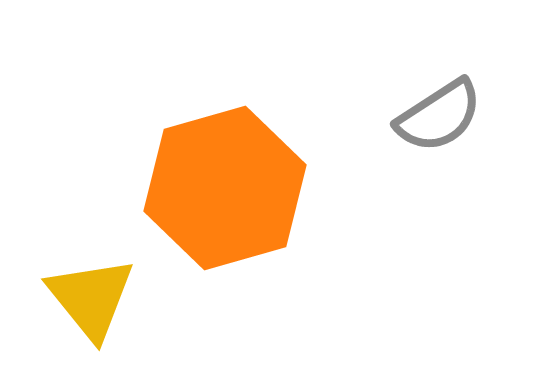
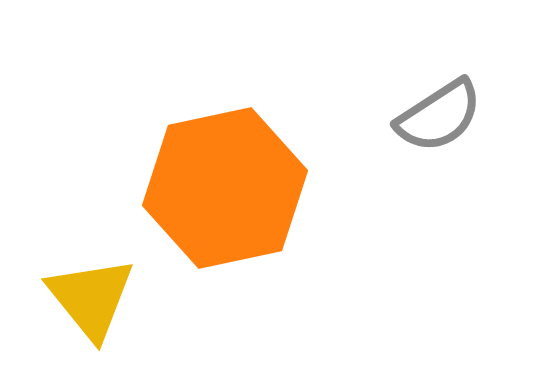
orange hexagon: rotated 4 degrees clockwise
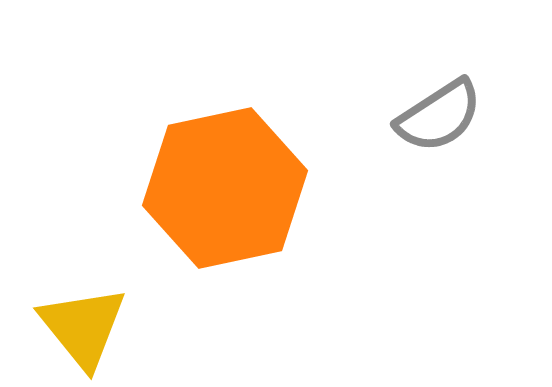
yellow triangle: moved 8 px left, 29 px down
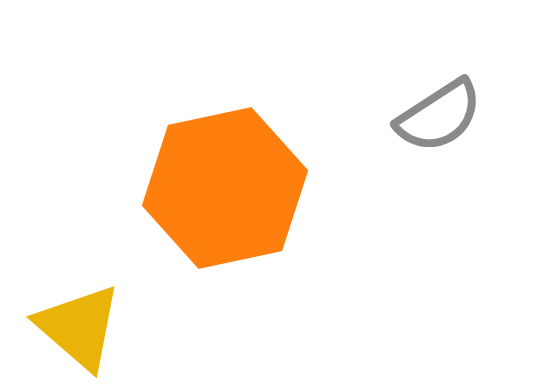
yellow triangle: moved 4 px left; rotated 10 degrees counterclockwise
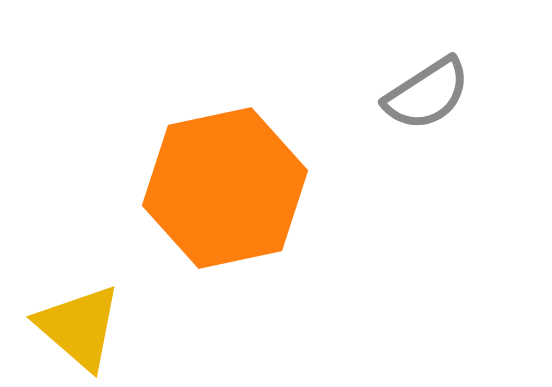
gray semicircle: moved 12 px left, 22 px up
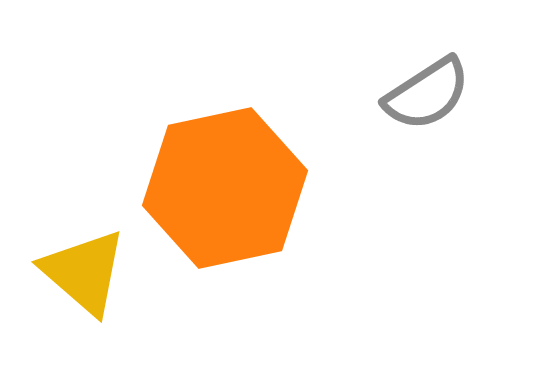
yellow triangle: moved 5 px right, 55 px up
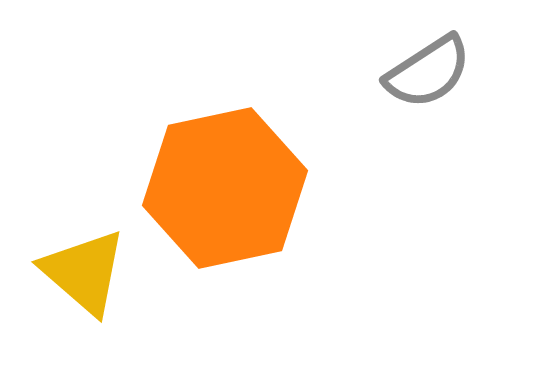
gray semicircle: moved 1 px right, 22 px up
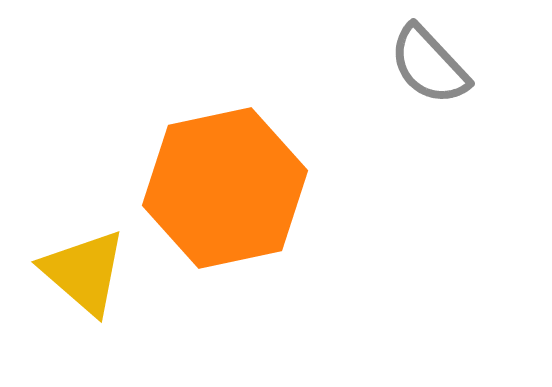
gray semicircle: moved 1 px right, 7 px up; rotated 80 degrees clockwise
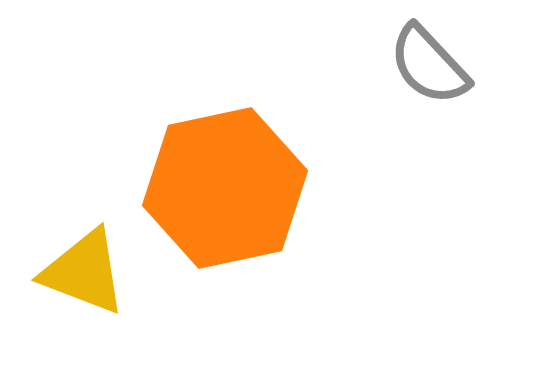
yellow triangle: rotated 20 degrees counterclockwise
